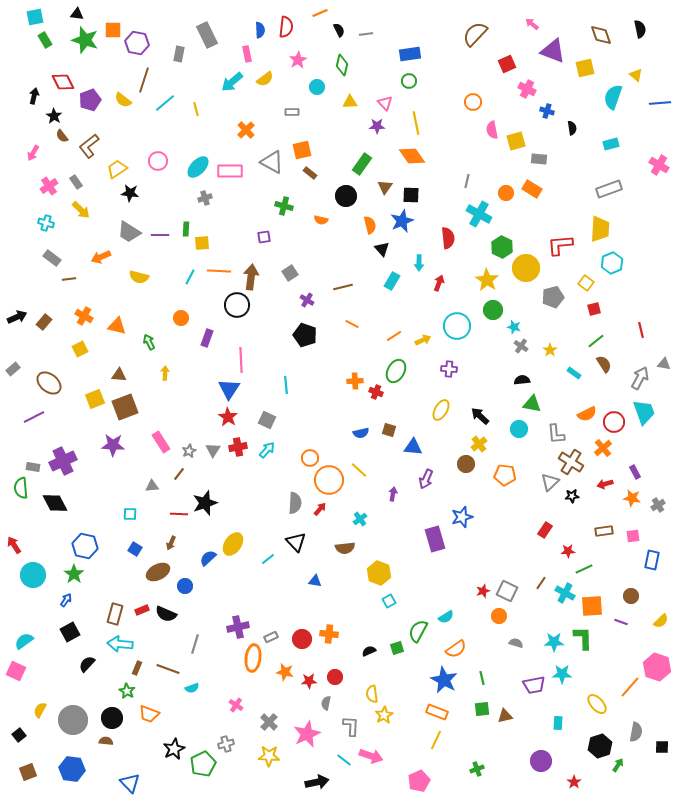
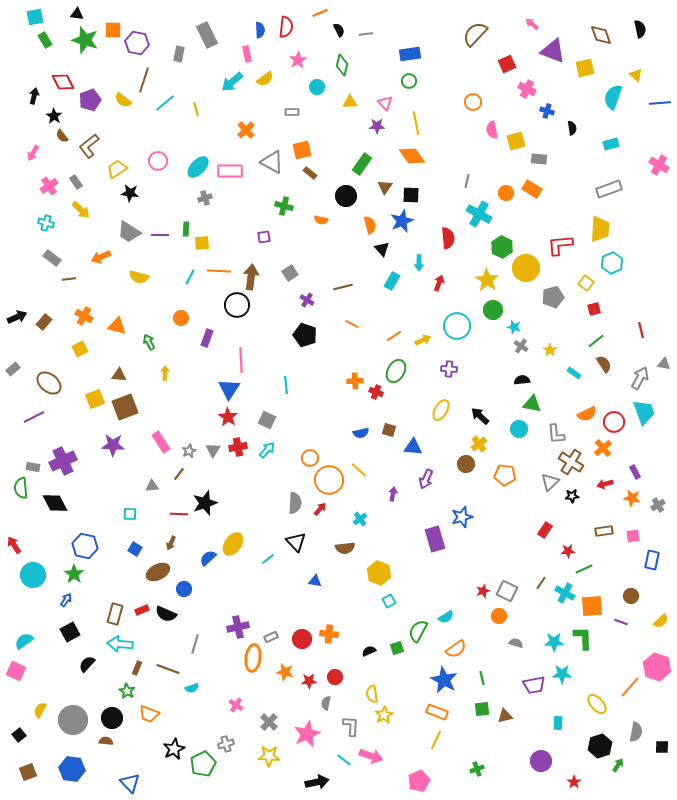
blue circle at (185, 586): moved 1 px left, 3 px down
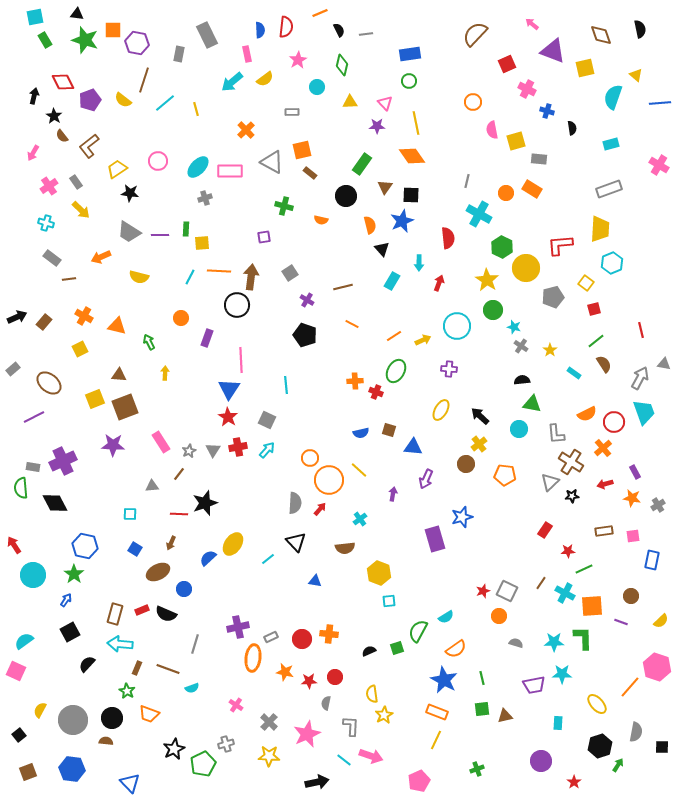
cyan square at (389, 601): rotated 24 degrees clockwise
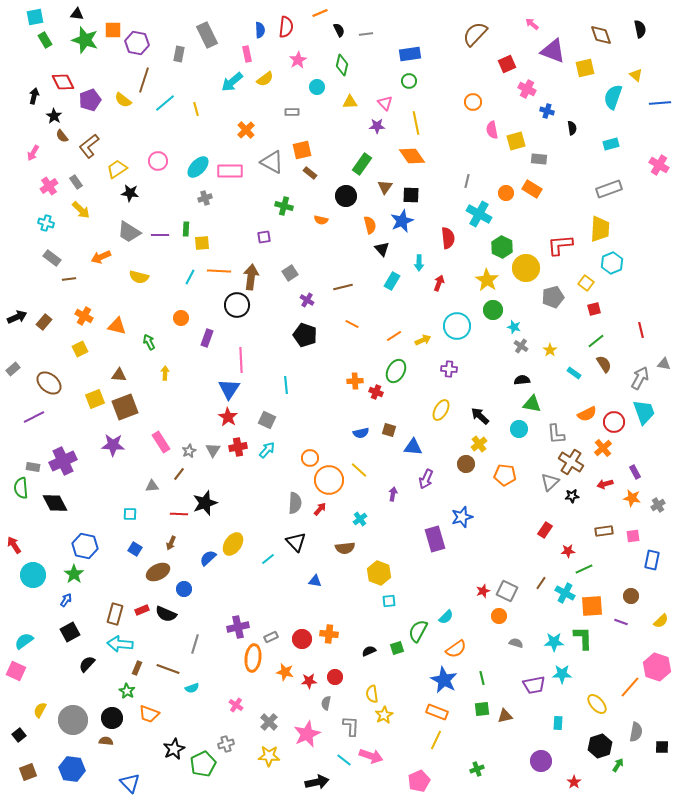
cyan semicircle at (446, 617): rotated 14 degrees counterclockwise
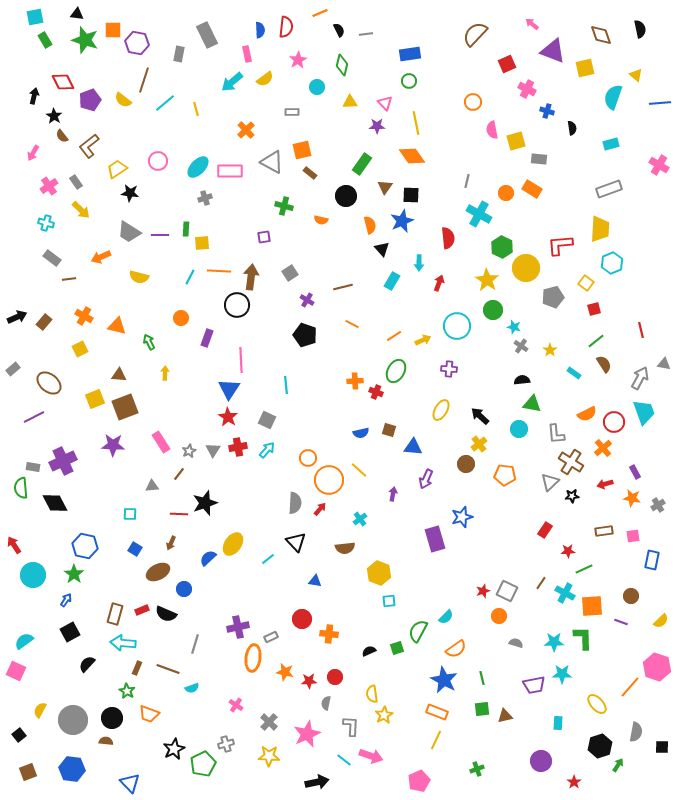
orange circle at (310, 458): moved 2 px left
red circle at (302, 639): moved 20 px up
cyan arrow at (120, 644): moved 3 px right, 1 px up
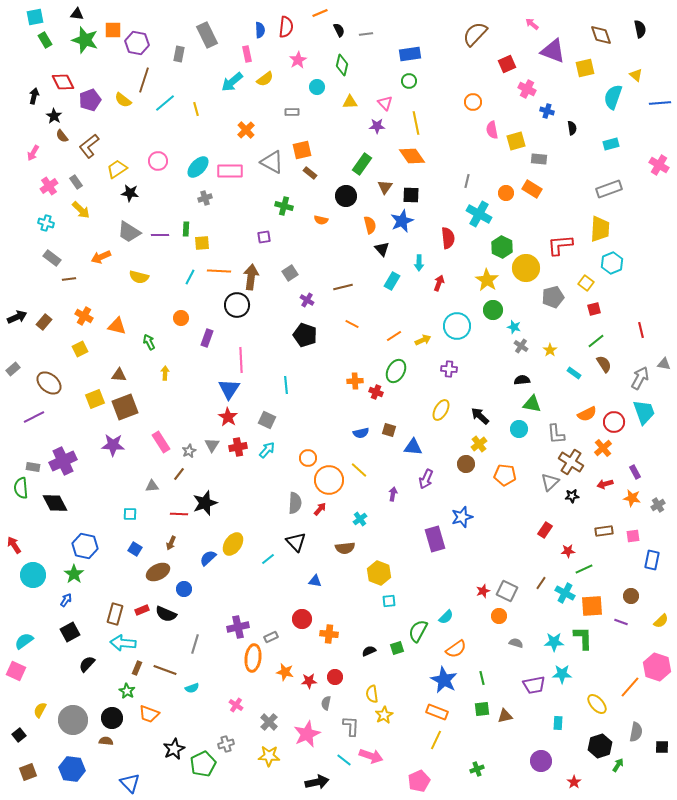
gray triangle at (213, 450): moved 1 px left, 5 px up
brown line at (168, 669): moved 3 px left, 1 px down
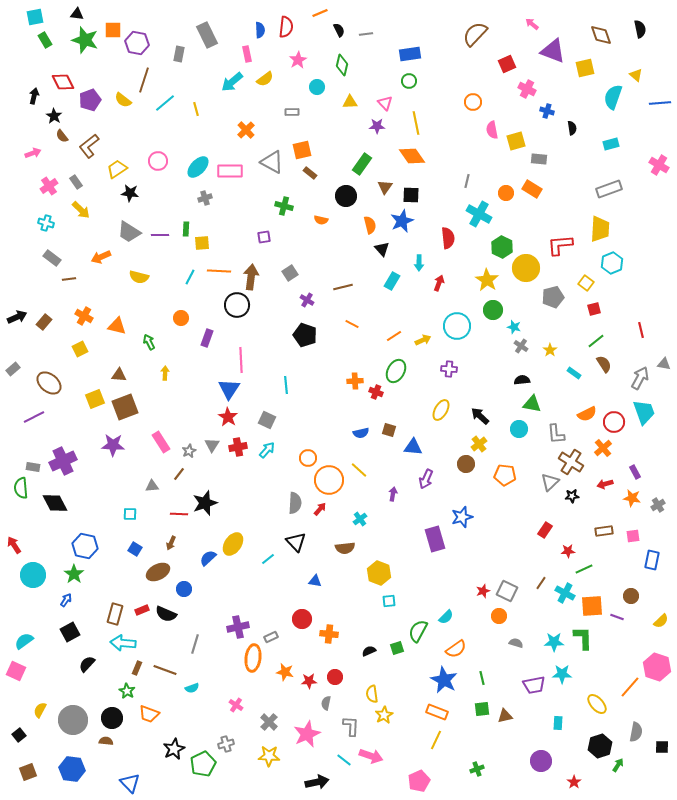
pink arrow at (33, 153): rotated 140 degrees counterclockwise
purple line at (621, 622): moved 4 px left, 5 px up
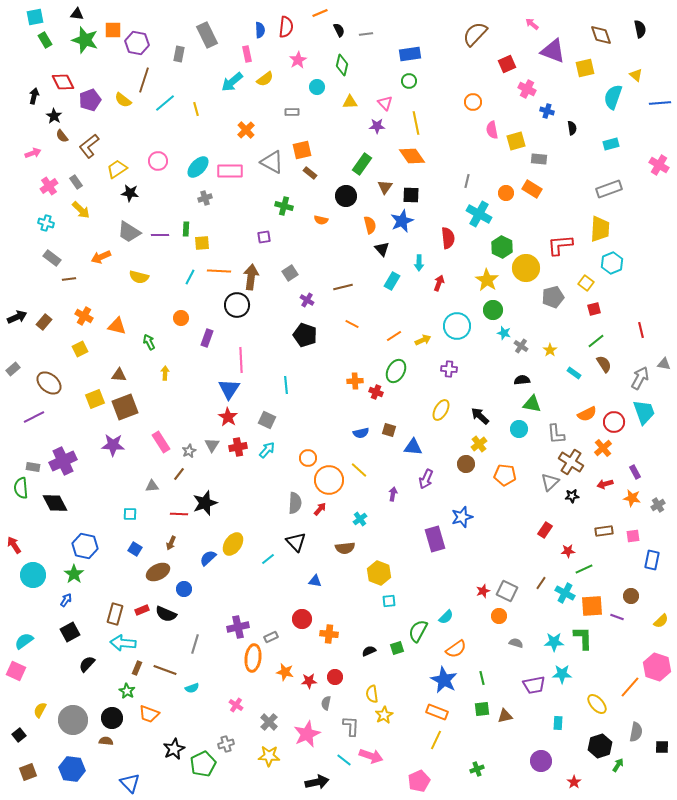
cyan star at (514, 327): moved 10 px left, 6 px down
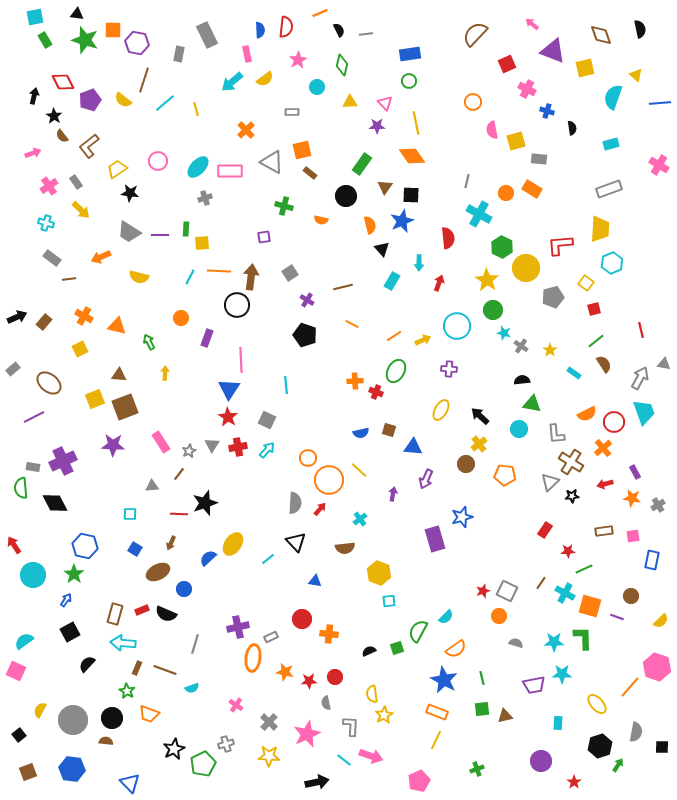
orange square at (592, 606): moved 2 px left; rotated 20 degrees clockwise
gray semicircle at (326, 703): rotated 24 degrees counterclockwise
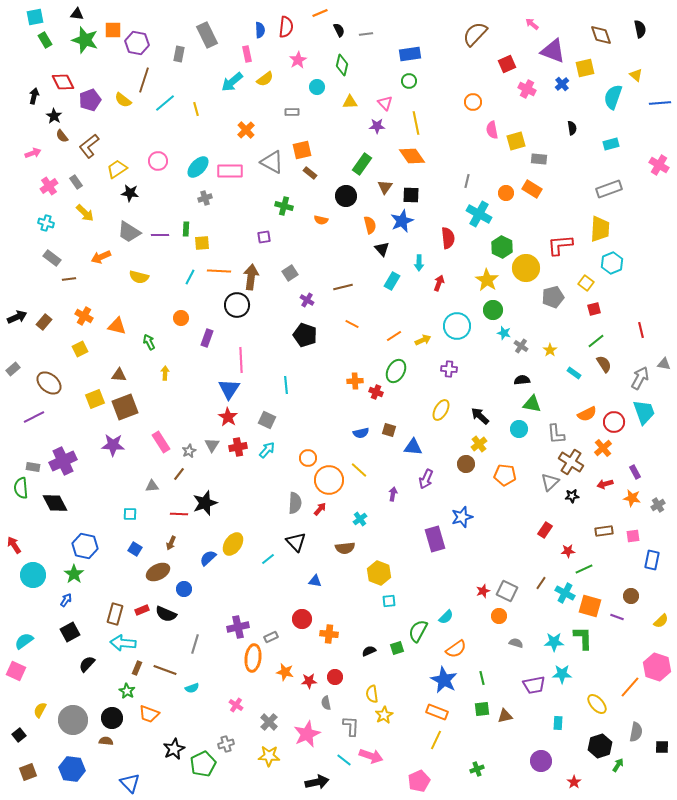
blue cross at (547, 111): moved 15 px right, 27 px up; rotated 32 degrees clockwise
yellow arrow at (81, 210): moved 4 px right, 3 px down
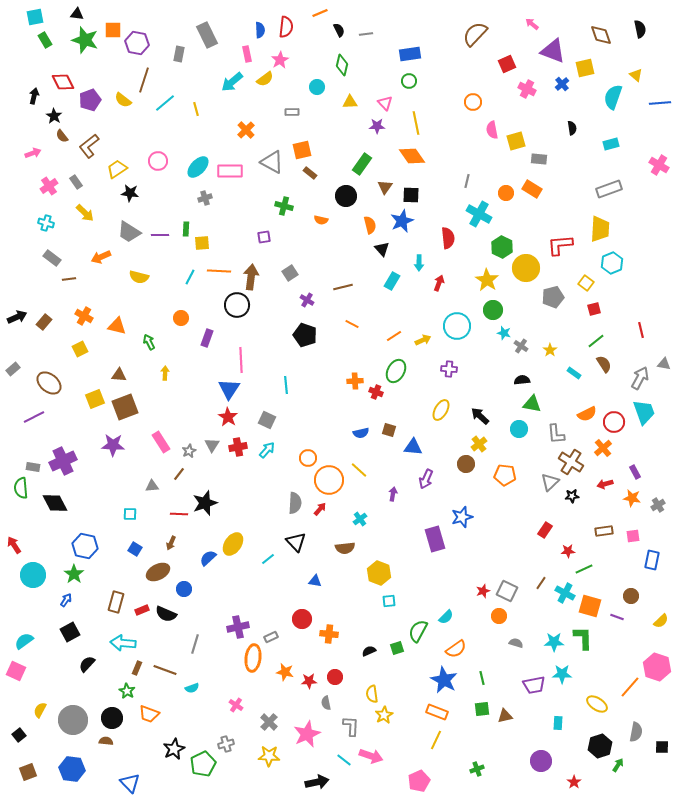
pink star at (298, 60): moved 18 px left
brown rectangle at (115, 614): moved 1 px right, 12 px up
yellow ellipse at (597, 704): rotated 15 degrees counterclockwise
